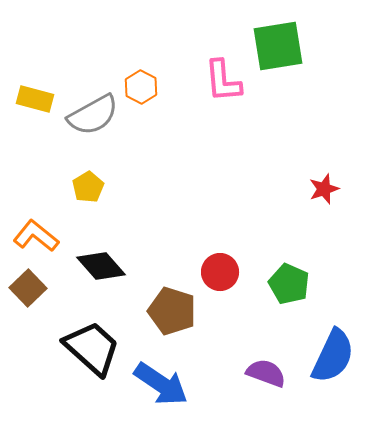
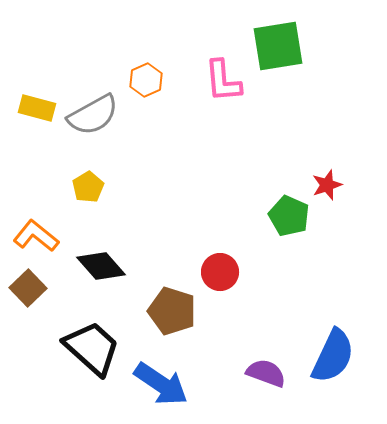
orange hexagon: moved 5 px right, 7 px up; rotated 8 degrees clockwise
yellow rectangle: moved 2 px right, 9 px down
red star: moved 3 px right, 4 px up
green pentagon: moved 68 px up
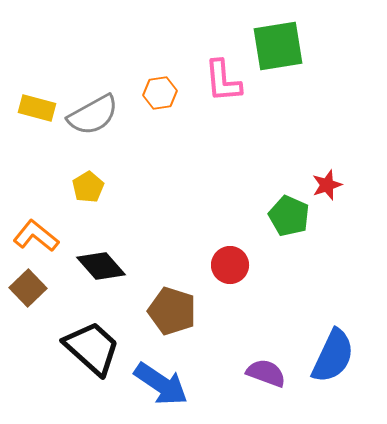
orange hexagon: moved 14 px right, 13 px down; rotated 16 degrees clockwise
red circle: moved 10 px right, 7 px up
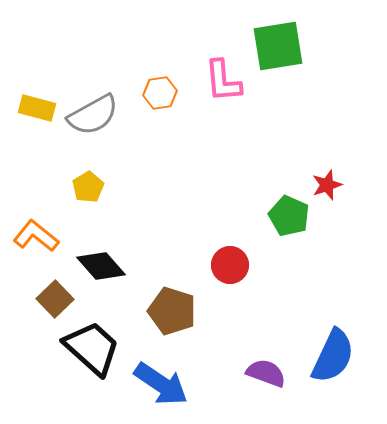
brown square: moved 27 px right, 11 px down
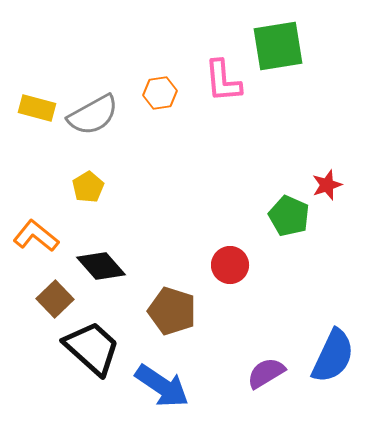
purple semicircle: rotated 51 degrees counterclockwise
blue arrow: moved 1 px right, 2 px down
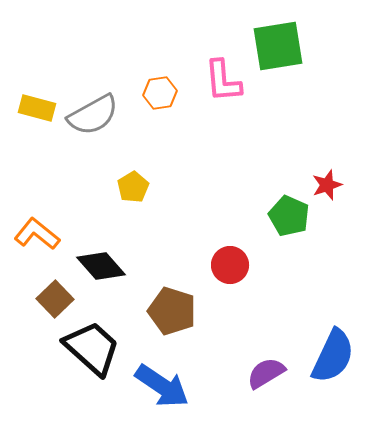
yellow pentagon: moved 45 px right
orange L-shape: moved 1 px right, 2 px up
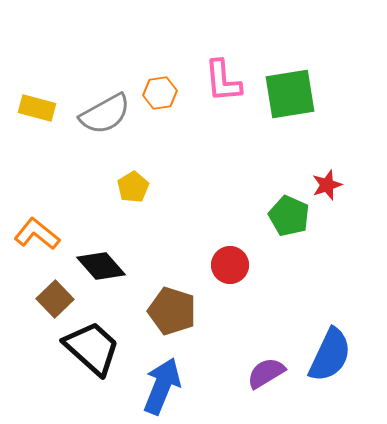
green square: moved 12 px right, 48 px down
gray semicircle: moved 12 px right, 1 px up
blue semicircle: moved 3 px left, 1 px up
blue arrow: rotated 102 degrees counterclockwise
